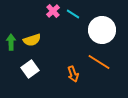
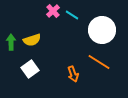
cyan line: moved 1 px left, 1 px down
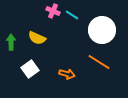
pink cross: rotated 24 degrees counterclockwise
yellow semicircle: moved 5 px right, 2 px up; rotated 42 degrees clockwise
orange arrow: moved 6 px left; rotated 56 degrees counterclockwise
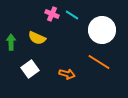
pink cross: moved 1 px left, 3 px down
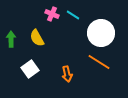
cyan line: moved 1 px right
white circle: moved 1 px left, 3 px down
yellow semicircle: rotated 36 degrees clockwise
green arrow: moved 3 px up
orange arrow: rotated 63 degrees clockwise
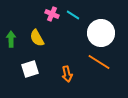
white square: rotated 18 degrees clockwise
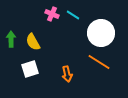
yellow semicircle: moved 4 px left, 4 px down
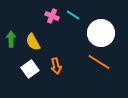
pink cross: moved 2 px down
white square: rotated 18 degrees counterclockwise
orange arrow: moved 11 px left, 8 px up
